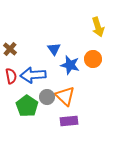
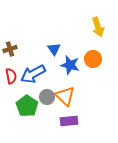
brown cross: rotated 32 degrees clockwise
blue arrow: moved 1 px up; rotated 25 degrees counterclockwise
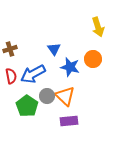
blue star: moved 2 px down
gray circle: moved 1 px up
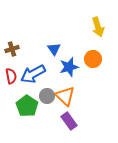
brown cross: moved 2 px right
blue star: moved 1 px left; rotated 30 degrees counterclockwise
purple rectangle: rotated 60 degrees clockwise
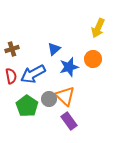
yellow arrow: moved 1 px down; rotated 42 degrees clockwise
blue triangle: rotated 24 degrees clockwise
gray circle: moved 2 px right, 3 px down
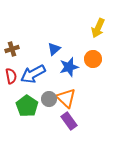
orange triangle: moved 1 px right, 2 px down
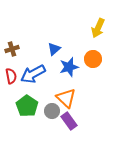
gray circle: moved 3 px right, 12 px down
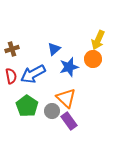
yellow arrow: moved 12 px down
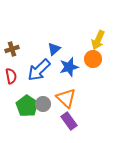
blue arrow: moved 6 px right, 4 px up; rotated 15 degrees counterclockwise
gray circle: moved 9 px left, 7 px up
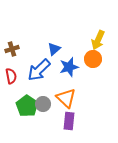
purple rectangle: rotated 42 degrees clockwise
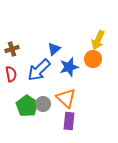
red semicircle: moved 2 px up
